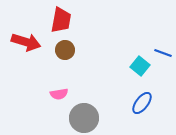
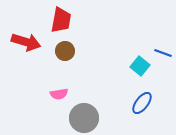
brown circle: moved 1 px down
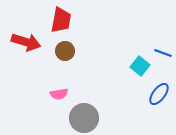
blue ellipse: moved 17 px right, 9 px up
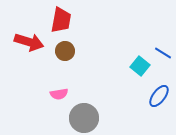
red arrow: moved 3 px right
blue line: rotated 12 degrees clockwise
blue ellipse: moved 2 px down
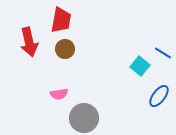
red arrow: rotated 60 degrees clockwise
brown circle: moved 2 px up
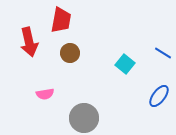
brown circle: moved 5 px right, 4 px down
cyan square: moved 15 px left, 2 px up
pink semicircle: moved 14 px left
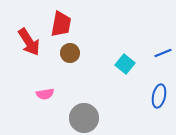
red trapezoid: moved 4 px down
red arrow: rotated 20 degrees counterclockwise
blue line: rotated 54 degrees counterclockwise
blue ellipse: rotated 25 degrees counterclockwise
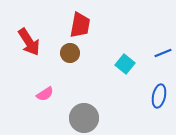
red trapezoid: moved 19 px right, 1 px down
pink semicircle: rotated 24 degrees counterclockwise
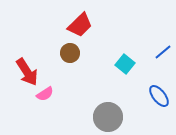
red trapezoid: rotated 36 degrees clockwise
red arrow: moved 2 px left, 30 px down
blue line: moved 1 px up; rotated 18 degrees counterclockwise
blue ellipse: rotated 50 degrees counterclockwise
gray circle: moved 24 px right, 1 px up
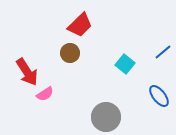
gray circle: moved 2 px left
